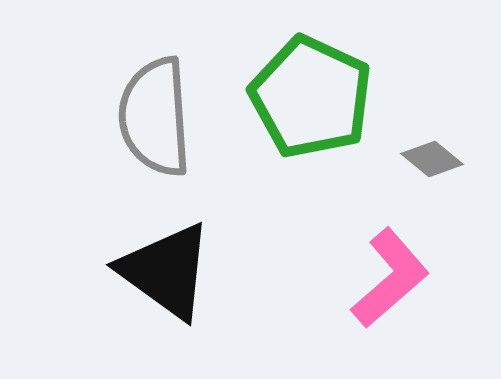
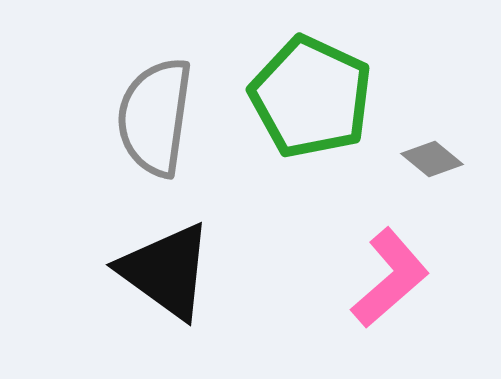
gray semicircle: rotated 12 degrees clockwise
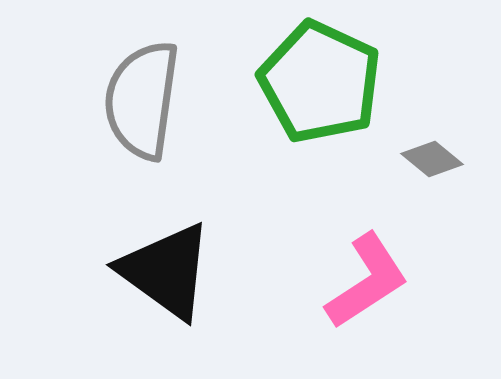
green pentagon: moved 9 px right, 15 px up
gray semicircle: moved 13 px left, 17 px up
pink L-shape: moved 23 px left, 3 px down; rotated 8 degrees clockwise
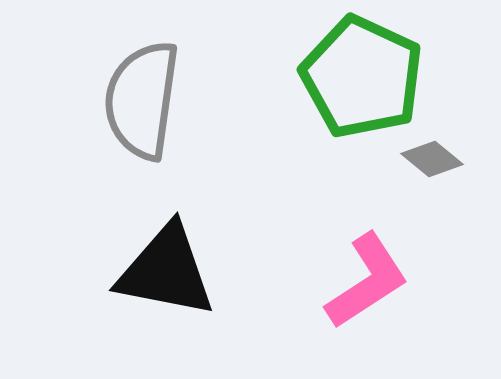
green pentagon: moved 42 px right, 5 px up
black triangle: rotated 25 degrees counterclockwise
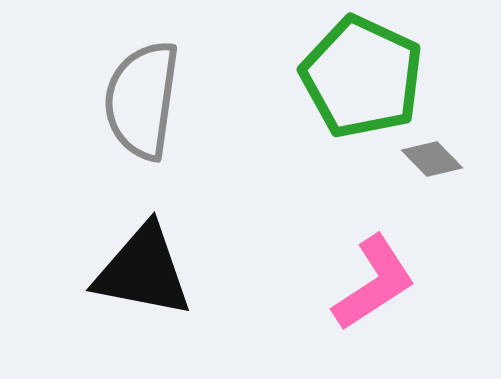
gray diamond: rotated 6 degrees clockwise
black triangle: moved 23 px left
pink L-shape: moved 7 px right, 2 px down
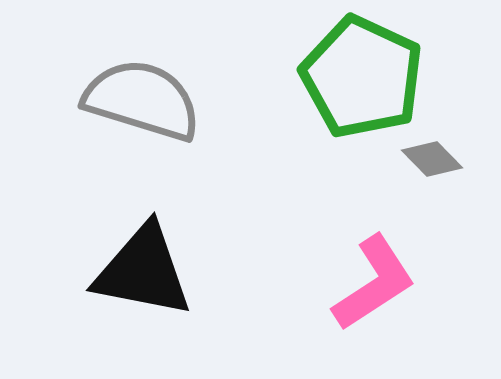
gray semicircle: rotated 99 degrees clockwise
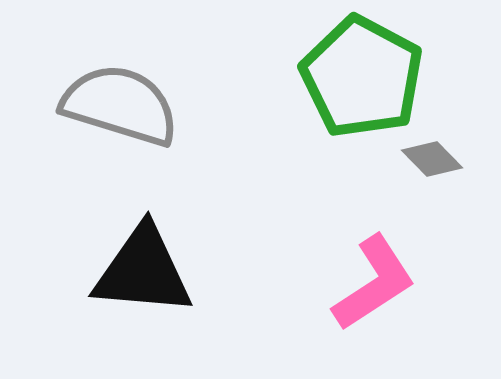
green pentagon: rotated 3 degrees clockwise
gray semicircle: moved 22 px left, 5 px down
black triangle: rotated 6 degrees counterclockwise
